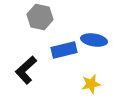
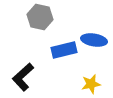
black L-shape: moved 3 px left, 7 px down
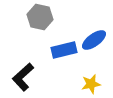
blue ellipse: rotated 45 degrees counterclockwise
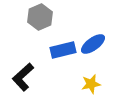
gray hexagon: rotated 25 degrees clockwise
blue ellipse: moved 1 px left, 4 px down
blue rectangle: moved 1 px left
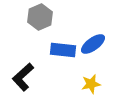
blue rectangle: rotated 20 degrees clockwise
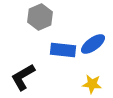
black L-shape: rotated 12 degrees clockwise
yellow star: moved 1 px right; rotated 18 degrees clockwise
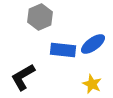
yellow star: rotated 18 degrees clockwise
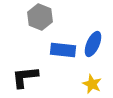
gray hexagon: rotated 15 degrees counterclockwise
blue ellipse: rotated 30 degrees counterclockwise
black L-shape: moved 2 px right; rotated 24 degrees clockwise
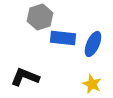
gray hexagon: rotated 20 degrees clockwise
blue rectangle: moved 12 px up
black L-shape: rotated 28 degrees clockwise
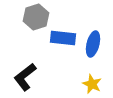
gray hexagon: moved 4 px left
blue ellipse: rotated 10 degrees counterclockwise
black L-shape: rotated 60 degrees counterclockwise
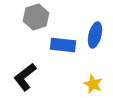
blue rectangle: moved 7 px down
blue ellipse: moved 2 px right, 9 px up
yellow star: moved 1 px right
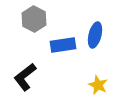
gray hexagon: moved 2 px left, 2 px down; rotated 15 degrees counterclockwise
blue rectangle: rotated 15 degrees counterclockwise
yellow star: moved 5 px right, 1 px down
